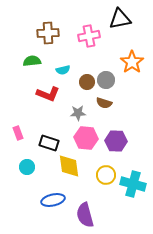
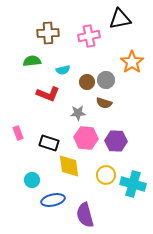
cyan circle: moved 5 px right, 13 px down
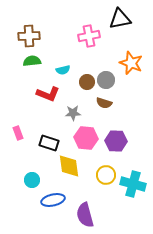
brown cross: moved 19 px left, 3 px down
orange star: moved 1 px left, 1 px down; rotated 15 degrees counterclockwise
gray star: moved 5 px left
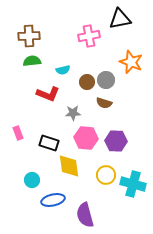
orange star: moved 1 px up
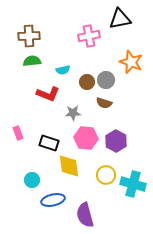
purple hexagon: rotated 25 degrees clockwise
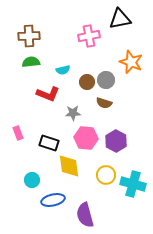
green semicircle: moved 1 px left, 1 px down
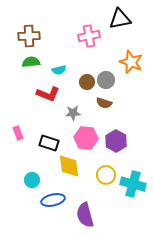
cyan semicircle: moved 4 px left
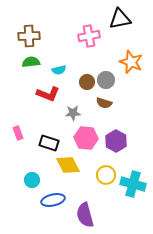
yellow diamond: moved 1 px left, 1 px up; rotated 20 degrees counterclockwise
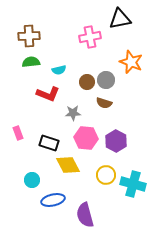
pink cross: moved 1 px right, 1 px down
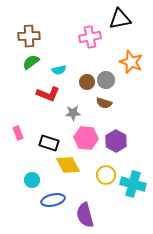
green semicircle: rotated 30 degrees counterclockwise
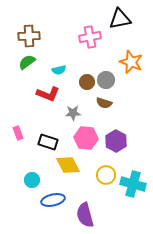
green semicircle: moved 4 px left
black rectangle: moved 1 px left, 1 px up
